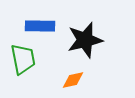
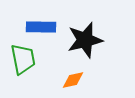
blue rectangle: moved 1 px right, 1 px down
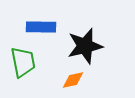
black star: moved 6 px down
green trapezoid: moved 3 px down
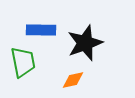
blue rectangle: moved 3 px down
black star: moved 3 px up; rotated 6 degrees counterclockwise
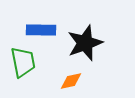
orange diamond: moved 2 px left, 1 px down
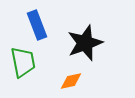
blue rectangle: moved 4 px left, 5 px up; rotated 68 degrees clockwise
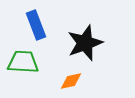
blue rectangle: moved 1 px left
green trapezoid: rotated 76 degrees counterclockwise
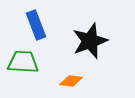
black star: moved 5 px right, 2 px up
orange diamond: rotated 20 degrees clockwise
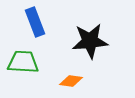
blue rectangle: moved 1 px left, 3 px up
black star: rotated 15 degrees clockwise
